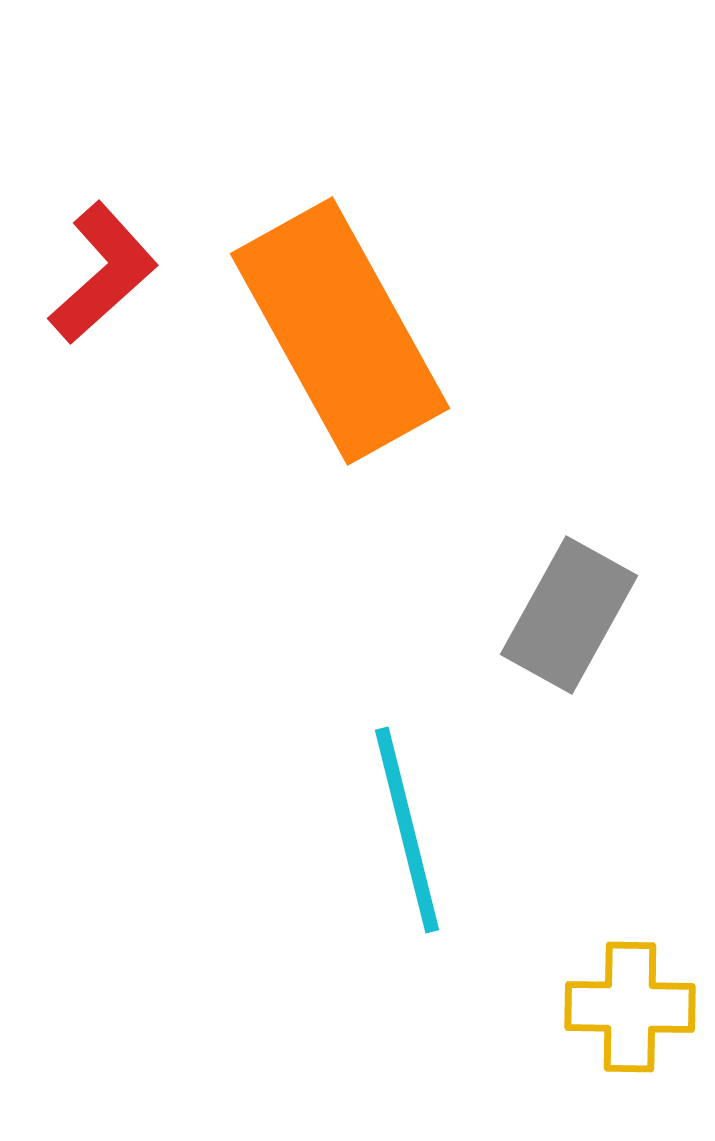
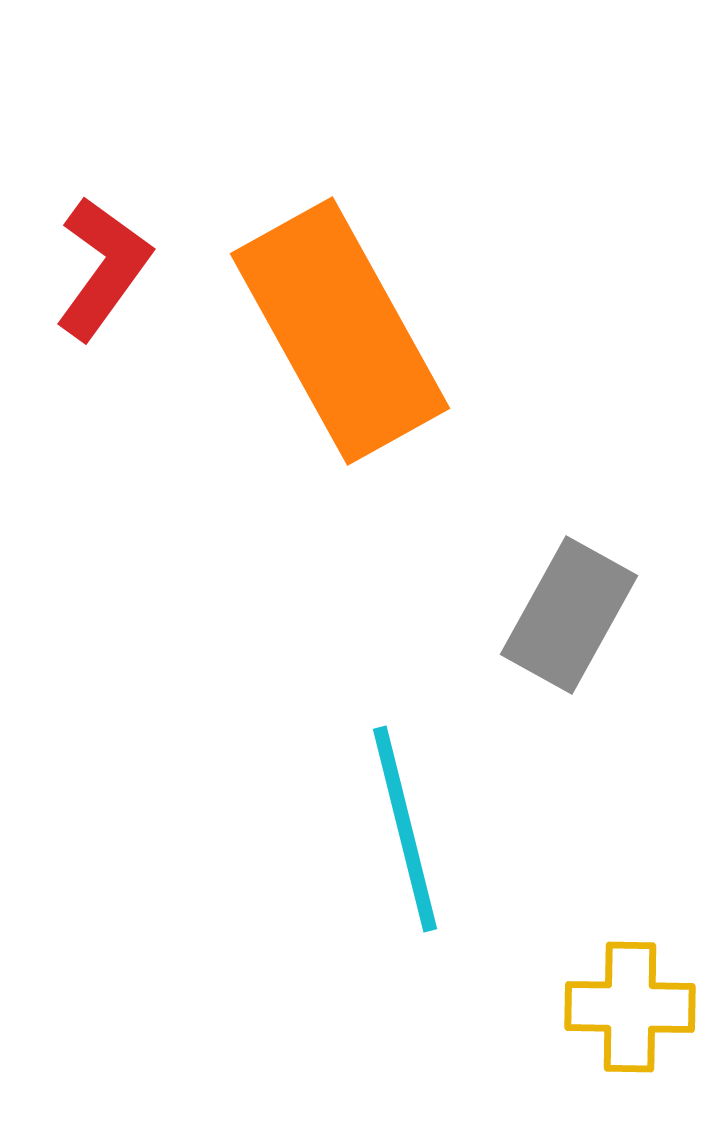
red L-shape: moved 5 px up; rotated 12 degrees counterclockwise
cyan line: moved 2 px left, 1 px up
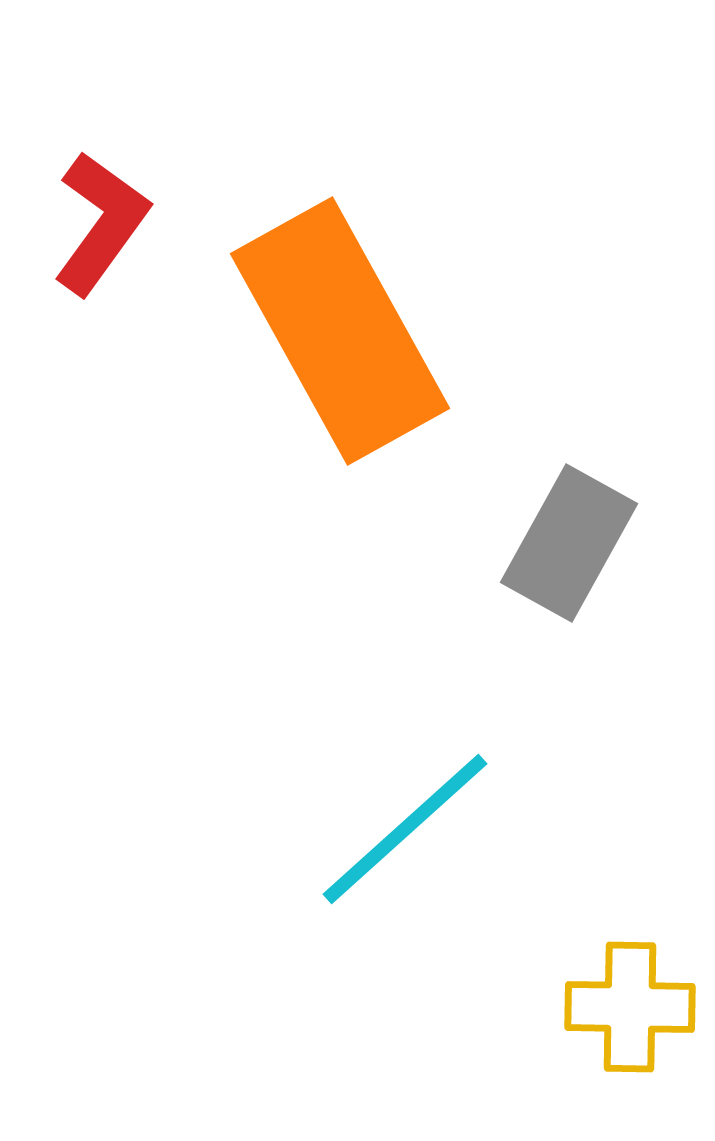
red L-shape: moved 2 px left, 45 px up
gray rectangle: moved 72 px up
cyan line: rotated 62 degrees clockwise
